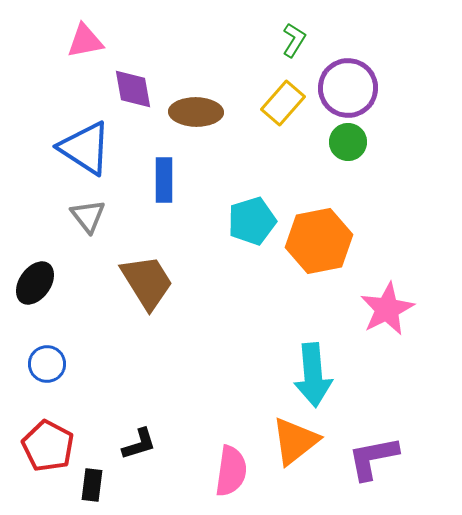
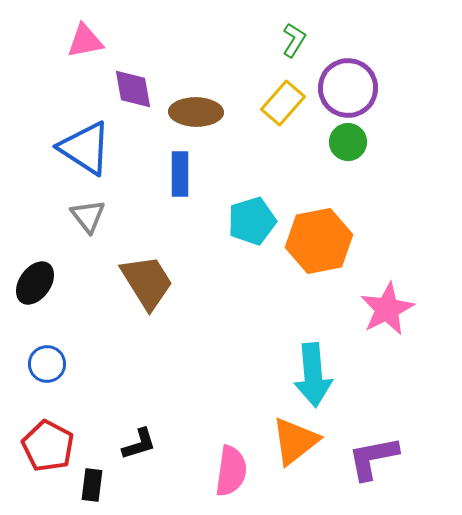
blue rectangle: moved 16 px right, 6 px up
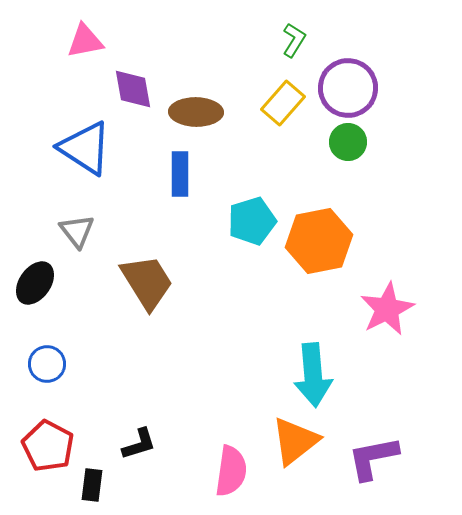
gray triangle: moved 11 px left, 15 px down
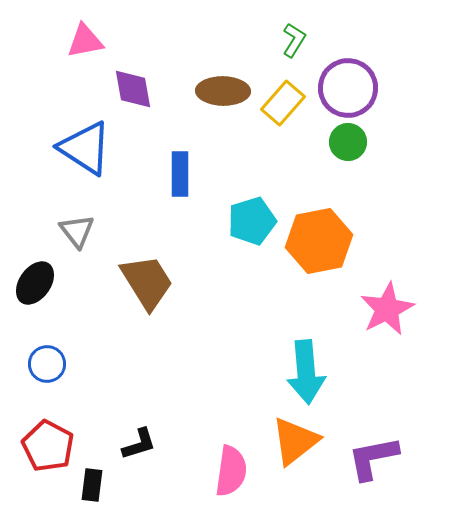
brown ellipse: moved 27 px right, 21 px up
cyan arrow: moved 7 px left, 3 px up
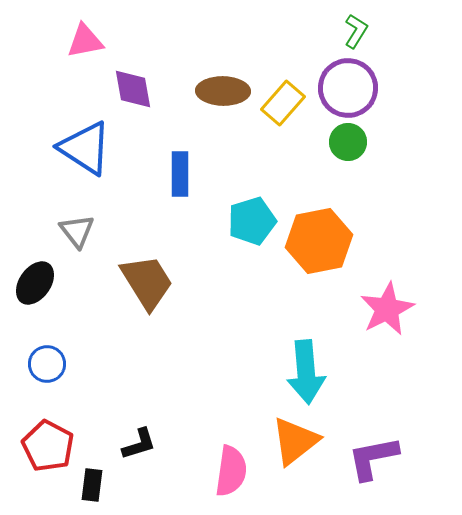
green L-shape: moved 62 px right, 9 px up
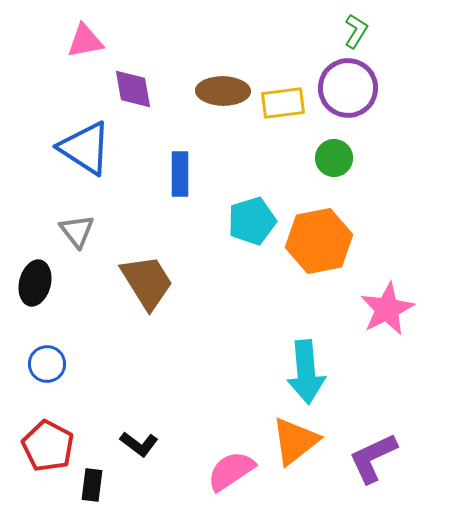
yellow rectangle: rotated 42 degrees clockwise
green circle: moved 14 px left, 16 px down
black ellipse: rotated 21 degrees counterclockwise
black L-shape: rotated 54 degrees clockwise
purple L-shape: rotated 14 degrees counterclockwise
pink semicircle: rotated 132 degrees counterclockwise
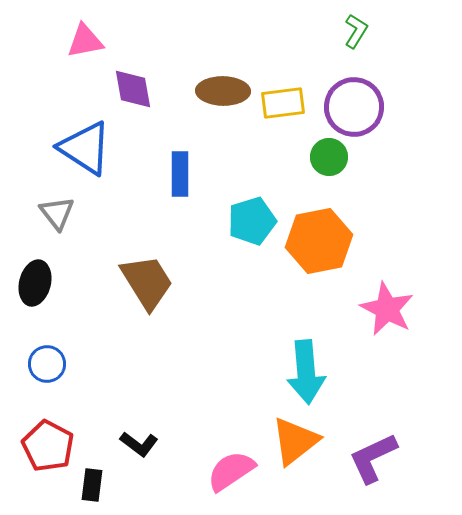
purple circle: moved 6 px right, 19 px down
green circle: moved 5 px left, 1 px up
gray triangle: moved 20 px left, 18 px up
pink star: rotated 18 degrees counterclockwise
